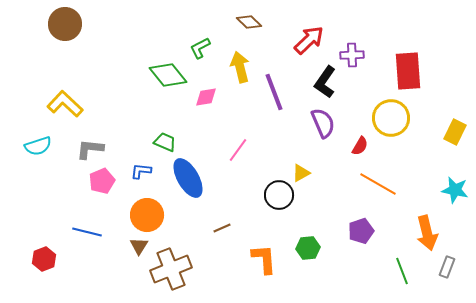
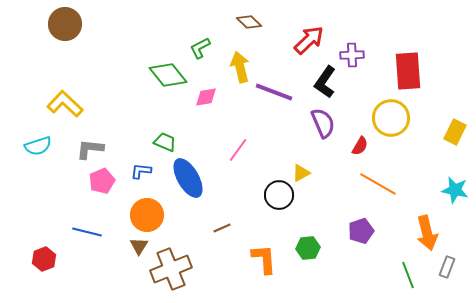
purple line: rotated 48 degrees counterclockwise
green line: moved 6 px right, 4 px down
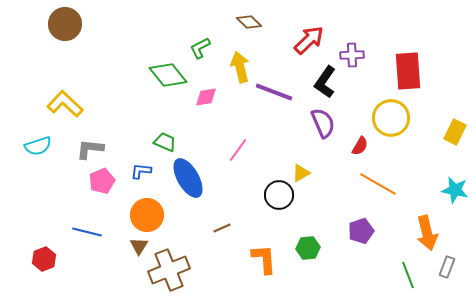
brown cross: moved 2 px left, 1 px down
